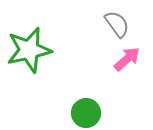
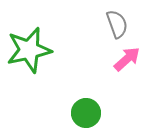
gray semicircle: rotated 16 degrees clockwise
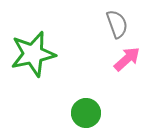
green star: moved 4 px right, 4 px down
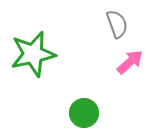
pink arrow: moved 3 px right, 3 px down
green circle: moved 2 px left
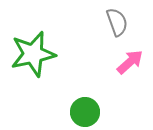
gray semicircle: moved 2 px up
green circle: moved 1 px right, 1 px up
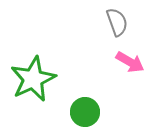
green star: moved 25 px down; rotated 12 degrees counterclockwise
pink arrow: rotated 72 degrees clockwise
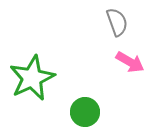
green star: moved 1 px left, 1 px up
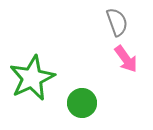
pink arrow: moved 4 px left, 3 px up; rotated 24 degrees clockwise
green circle: moved 3 px left, 9 px up
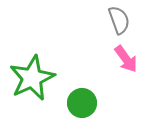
gray semicircle: moved 2 px right, 2 px up
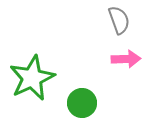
pink arrow: rotated 56 degrees counterclockwise
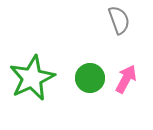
pink arrow: moved 20 px down; rotated 60 degrees counterclockwise
green circle: moved 8 px right, 25 px up
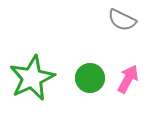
gray semicircle: moved 3 px right; rotated 136 degrees clockwise
pink arrow: moved 2 px right
